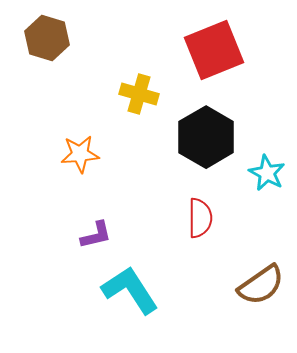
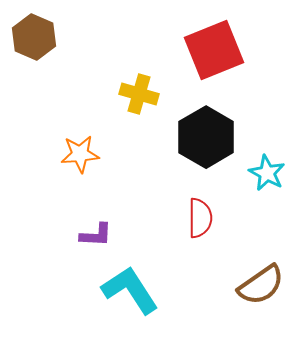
brown hexagon: moved 13 px left, 1 px up; rotated 6 degrees clockwise
purple L-shape: rotated 16 degrees clockwise
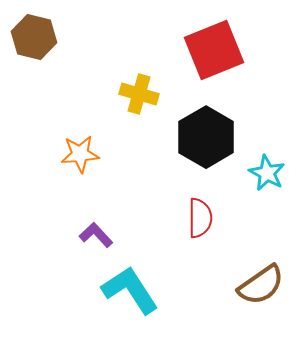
brown hexagon: rotated 9 degrees counterclockwise
purple L-shape: rotated 136 degrees counterclockwise
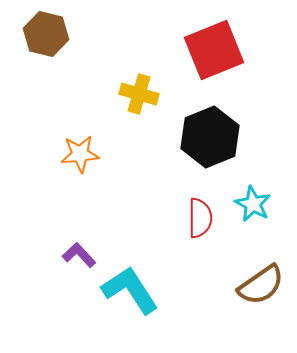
brown hexagon: moved 12 px right, 3 px up
black hexagon: moved 4 px right; rotated 8 degrees clockwise
cyan star: moved 14 px left, 31 px down
purple L-shape: moved 17 px left, 20 px down
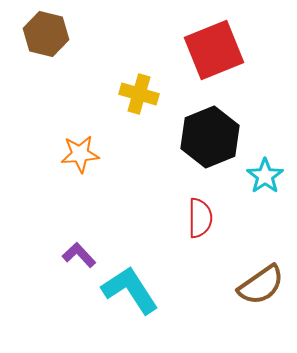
cyan star: moved 12 px right, 28 px up; rotated 9 degrees clockwise
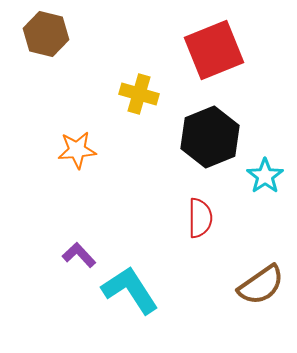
orange star: moved 3 px left, 4 px up
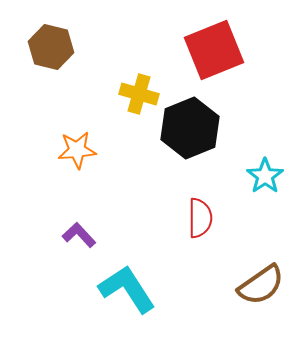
brown hexagon: moved 5 px right, 13 px down
black hexagon: moved 20 px left, 9 px up
purple L-shape: moved 20 px up
cyan L-shape: moved 3 px left, 1 px up
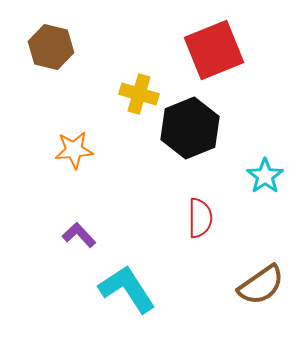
orange star: moved 3 px left
